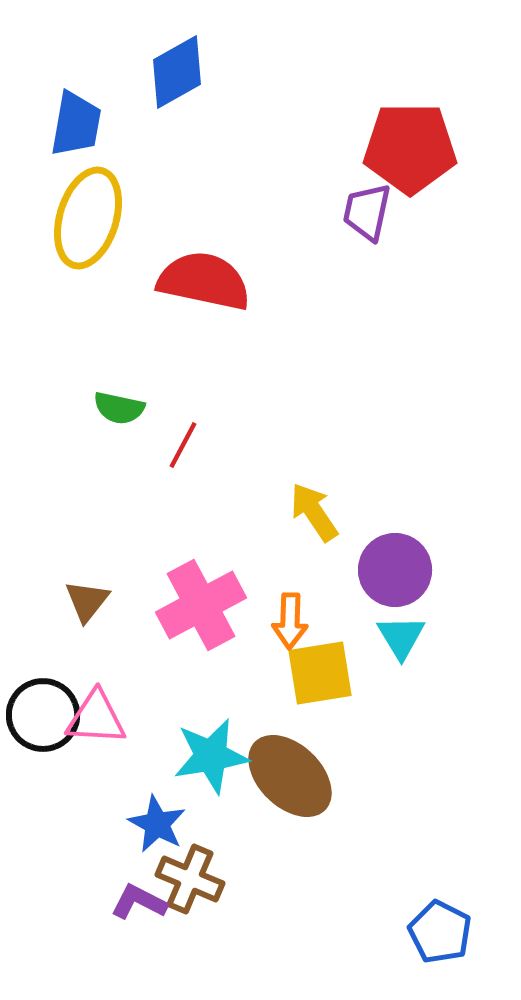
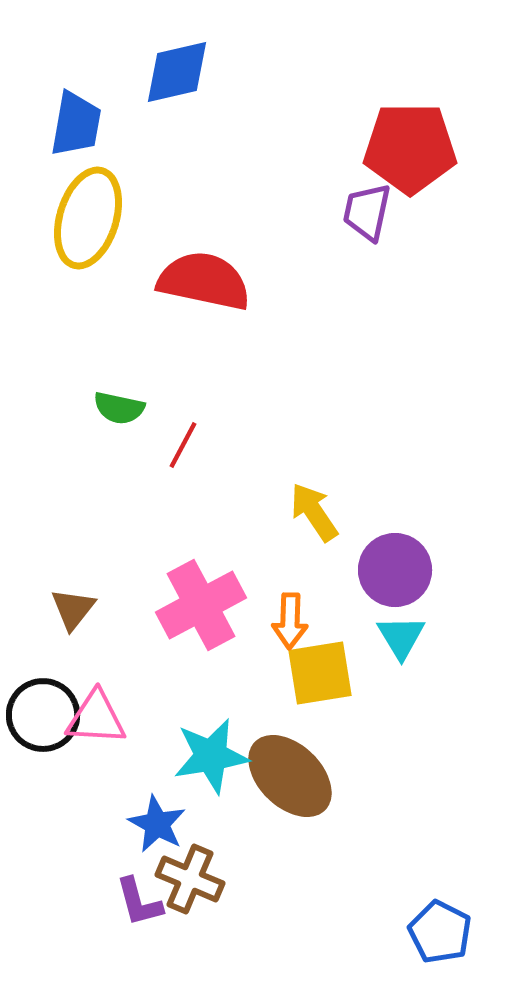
blue diamond: rotated 16 degrees clockwise
brown triangle: moved 14 px left, 8 px down
purple L-shape: rotated 132 degrees counterclockwise
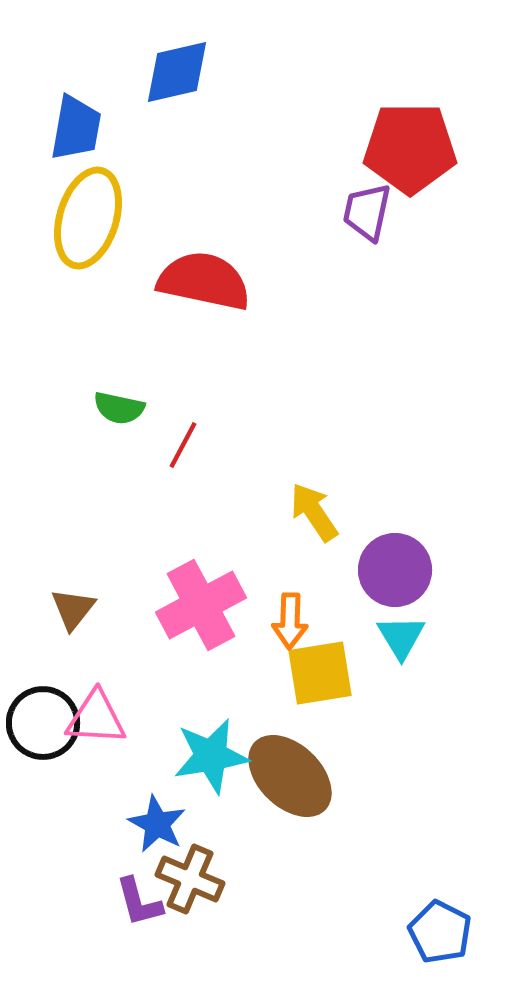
blue trapezoid: moved 4 px down
black circle: moved 8 px down
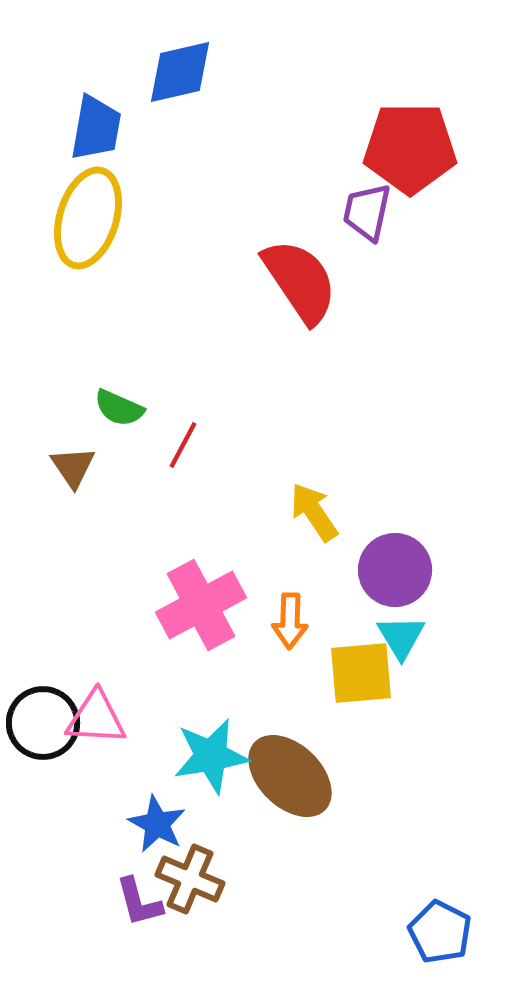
blue diamond: moved 3 px right
blue trapezoid: moved 20 px right
red semicircle: moved 96 px right; rotated 44 degrees clockwise
green semicircle: rotated 12 degrees clockwise
brown triangle: moved 142 px up; rotated 12 degrees counterclockwise
yellow square: moved 41 px right; rotated 4 degrees clockwise
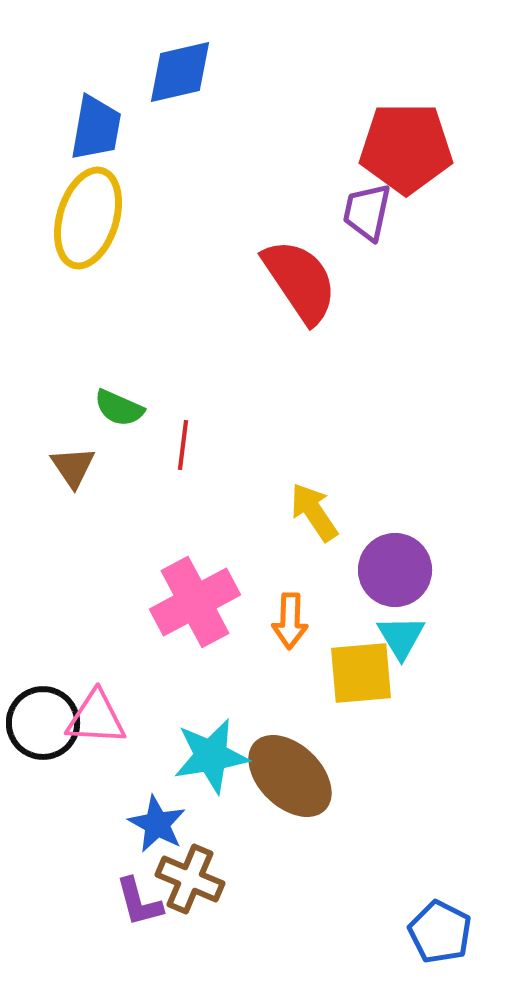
red pentagon: moved 4 px left
red line: rotated 21 degrees counterclockwise
pink cross: moved 6 px left, 3 px up
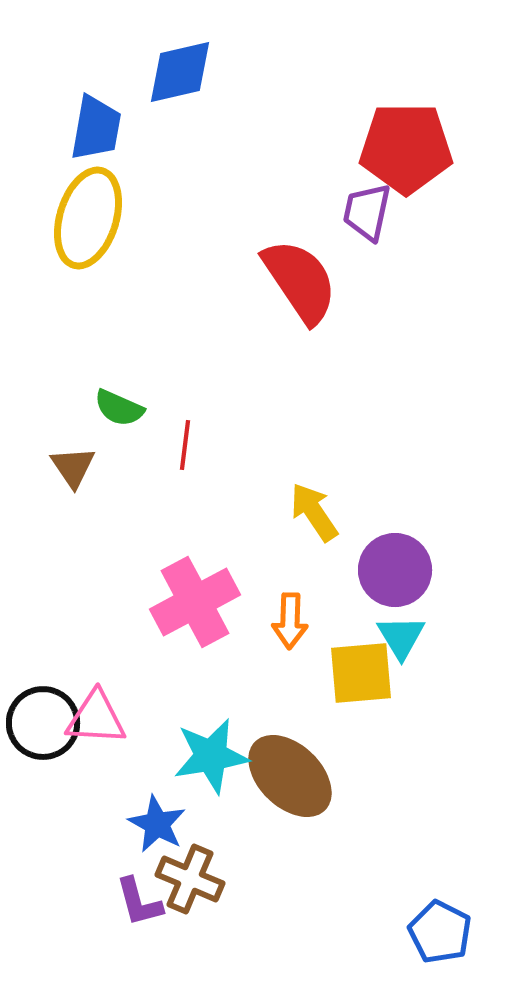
red line: moved 2 px right
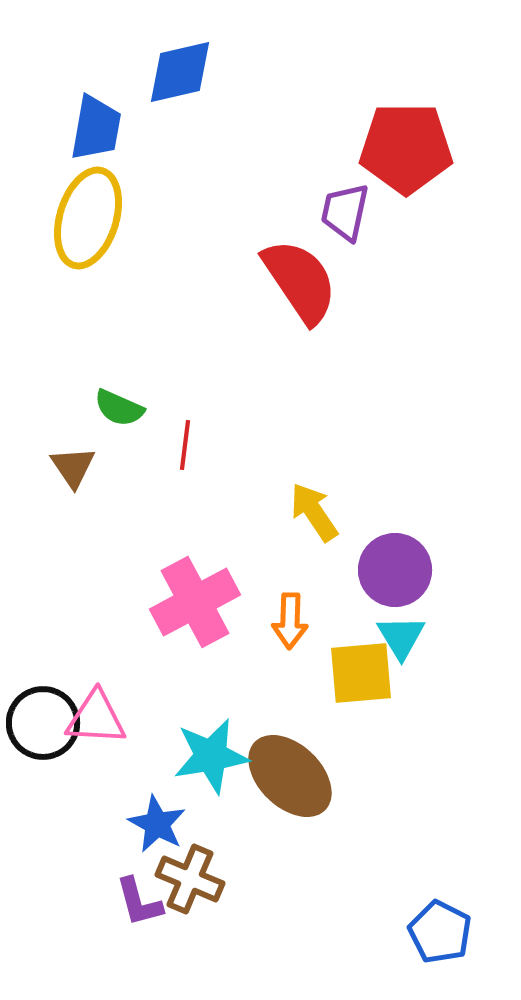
purple trapezoid: moved 22 px left
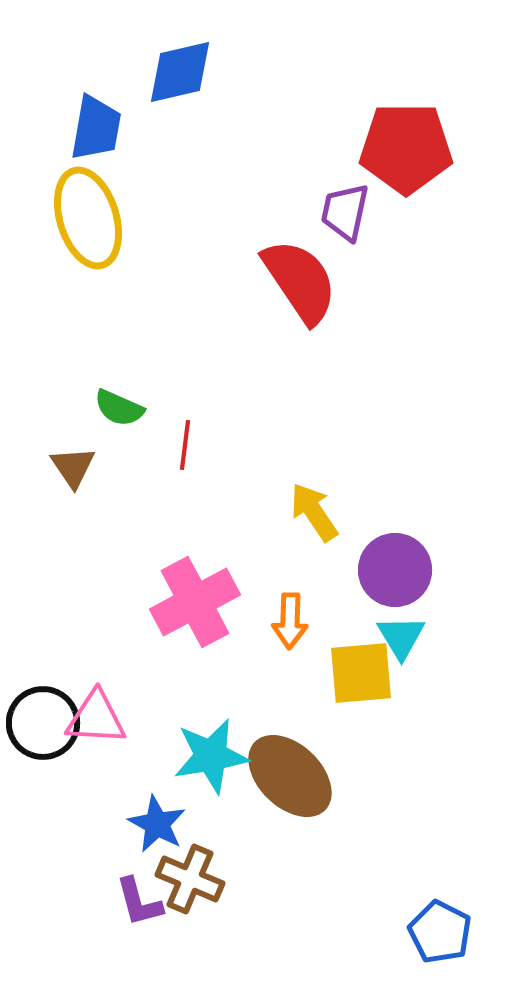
yellow ellipse: rotated 34 degrees counterclockwise
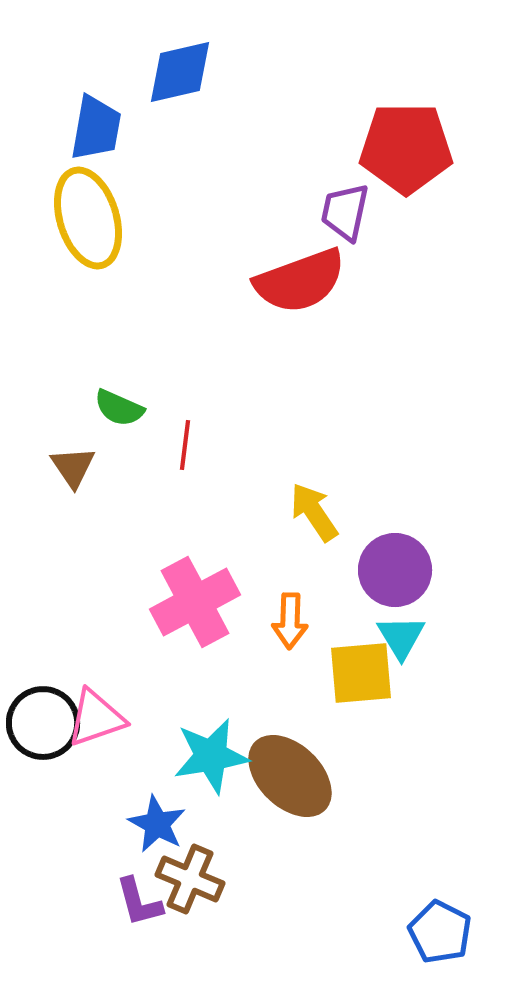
red semicircle: rotated 104 degrees clockwise
pink triangle: rotated 22 degrees counterclockwise
